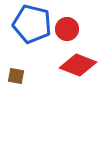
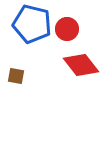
red diamond: moved 3 px right; rotated 30 degrees clockwise
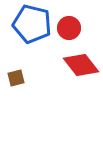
red circle: moved 2 px right, 1 px up
brown square: moved 2 px down; rotated 24 degrees counterclockwise
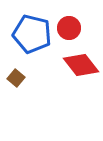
blue pentagon: moved 10 px down
brown square: rotated 36 degrees counterclockwise
